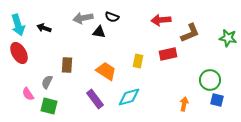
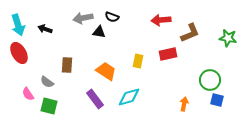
black arrow: moved 1 px right, 1 px down
gray semicircle: rotated 80 degrees counterclockwise
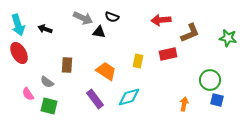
gray arrow: rotated 144 degrees counterclockwise
